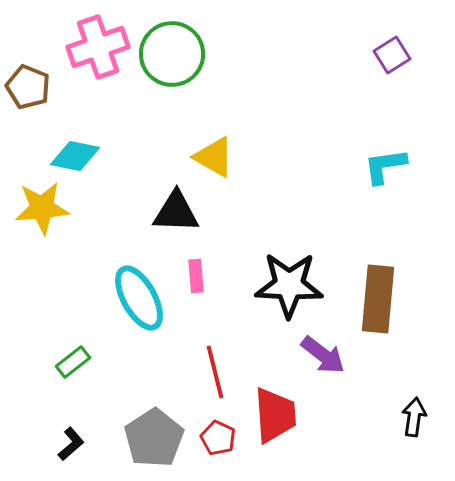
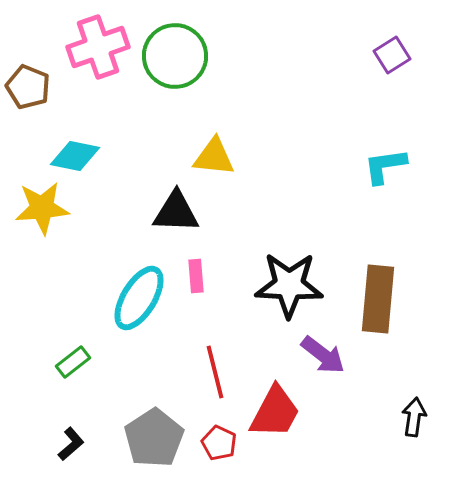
green circle: moved 3 px right, 2 px down
yellow triangle: rotated 24 degrees counterclockwise
cyan ellipse: rotated 60 degrees clockwise
red trapezoid: moved 3 px up; rotated 32 degrees clockwise
red pentagon: moved 1 px right, 5 px down
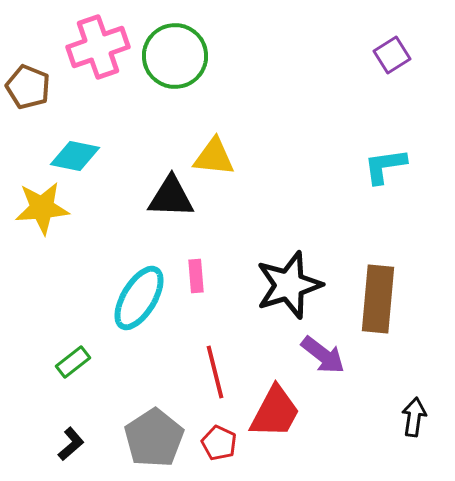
black triangle: moved 5 px left, 15 px up
black star: rotated 20 degrees counterclockwise
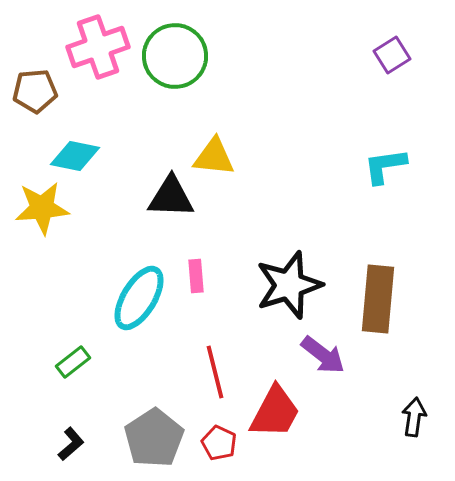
brown pentagon: moved 7 px right, 4 px down; rotated 27 degrees counterclockwise
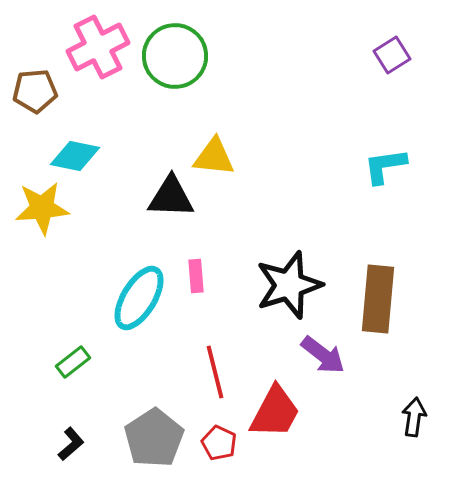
pink cross: rotated 8 degrees counterclockwise
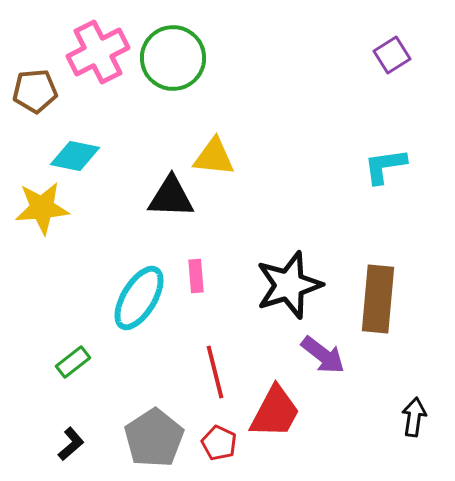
pink cross: moved 5 px down
green circle: moved 2 px left, 2 px down
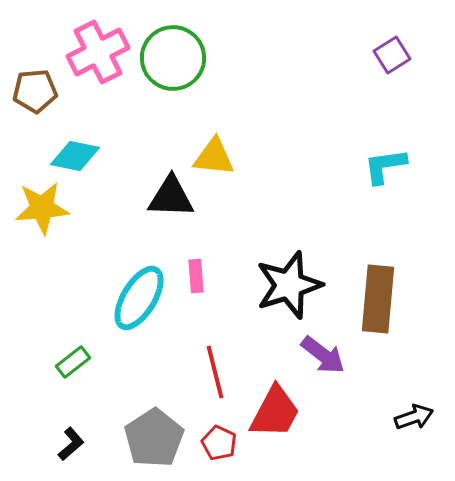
black arrow: rotated 63 degrees clockwise
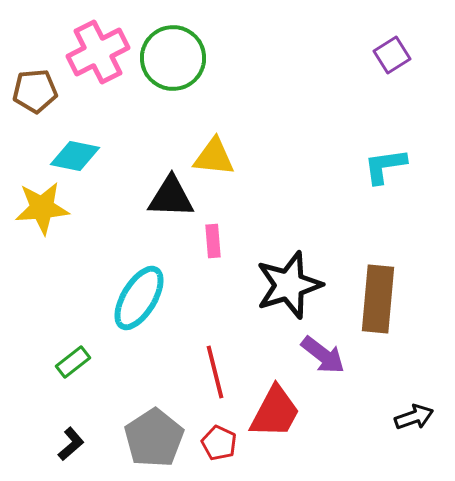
pink rectangle: moved 17 px right, 35 px up
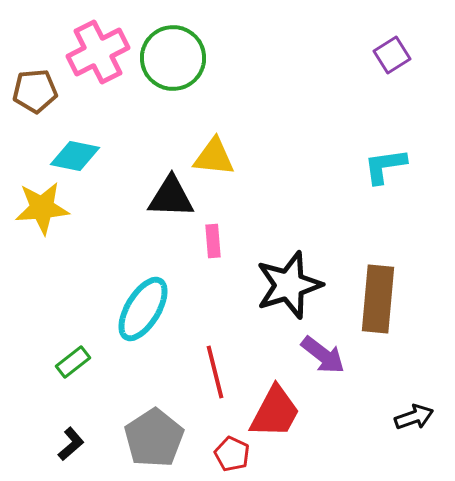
cyan ellipse: moved 4 px right, 11 px down
red pentagon: moved 13 px right, 11 px down
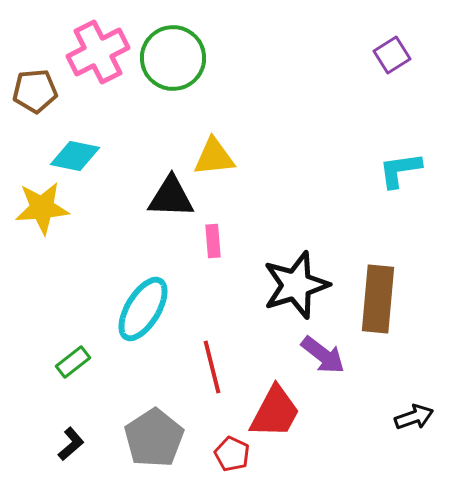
yellow triangle: rotated 12 degrees counterclockwise
cyan L-shape: moved 15 px right, 4 px down
black star: moved 7 px right
red line: moved 3 px left, 5 px up
